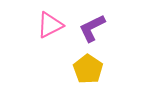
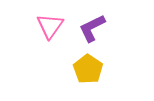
pink triangle: moved 1 px down; rotated 28 degrees counterclockwise
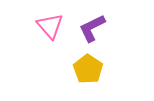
pink triangle: rotated 16 degrees counterclockwise
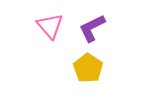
yellow pentagon: moved 1 px up
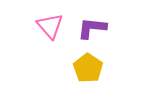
purple L-shape: rotated 32 degrees clockwise
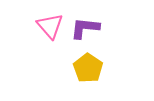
purple L-shape: moved 7 px left
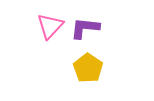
pink triangle: rotated 24 degrees clockwise
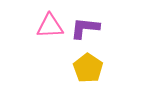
pink triangle: rotated 44 degrees clockwise
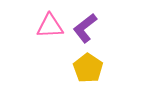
purple L-shape: rotated 44 degrees counterclockwise
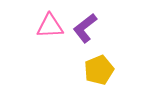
yellow pentagon: moved 11 px right, 2 px down; rotated 16 degrees clockwise
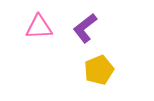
pink triangle: moved 11 px left, 1 px down
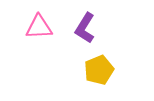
purple L-shape: rotated 20 degrees counterclockwise
